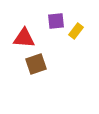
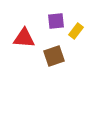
brown square: moved 18 px right, 8 px up
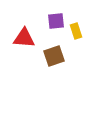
yellow rectangle: rotated 56 degrees counterclockwise
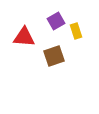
purple square: rotated 24 degrees counterclockwise
red triangle: moved 1 px up
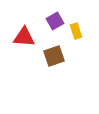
purple square: moved 1 px left
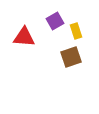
brown square: moved 17 px right, 1 px down
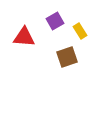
yellow rectangle: moved 4 px right; rotated 14 degrees counterclockwise
brown square: moved 4 px left
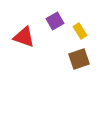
red triangle: rotated 15 degrees clockwise
brown square: moved 12 px right, 2 px down
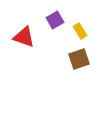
purple square: moved 1 px up
